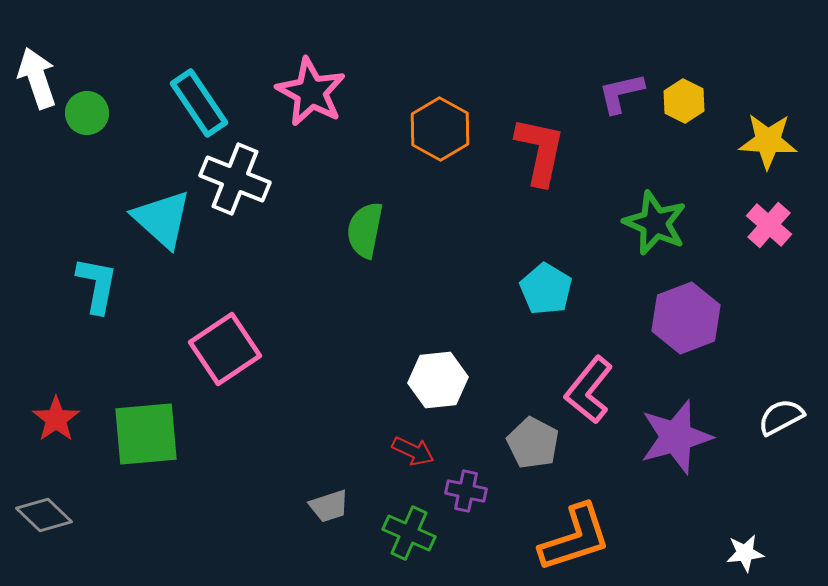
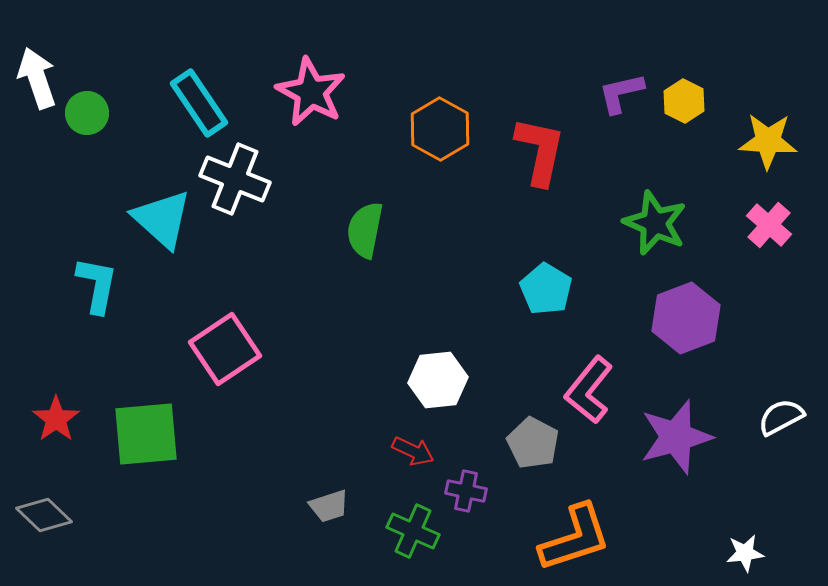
green cross: moved 4 px right, 2 px up
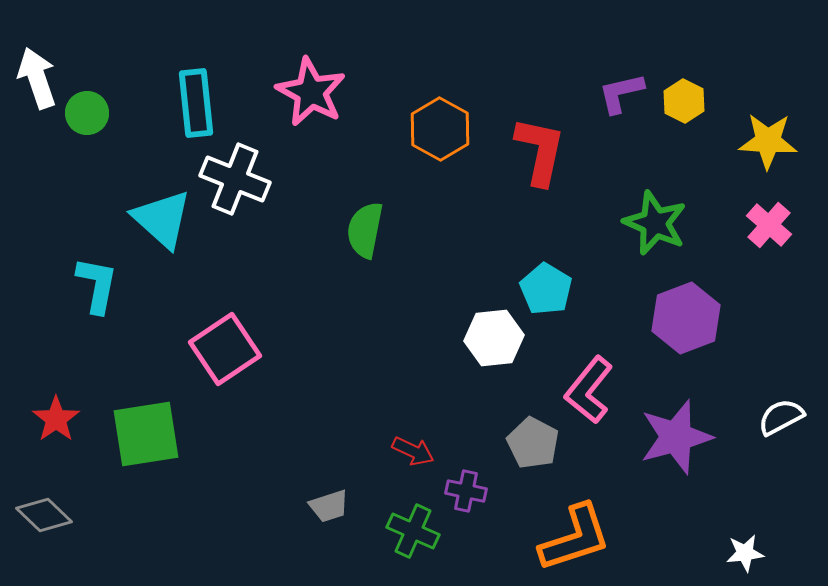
cyan rectangle: moved 3 px left; rotated 28 degrees clockwise
white hexagon: moved 56 px right, 42 px up
green square: rotated 4 degrees counterclockwise
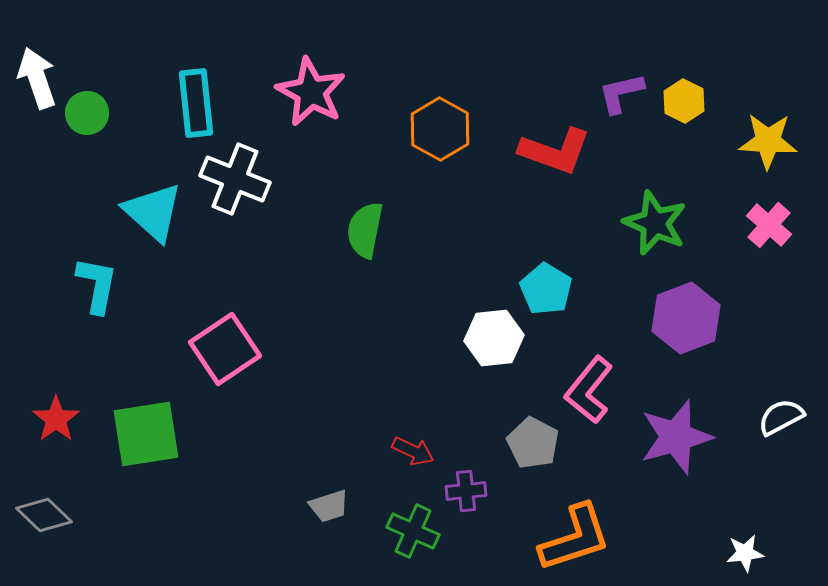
red L-shape: moved 15 px right; rotated 98 degrees clockwise
cyan triangle: moved 9 px left, 7 px up
purple cross: rotated 18 degrees counterclockwise
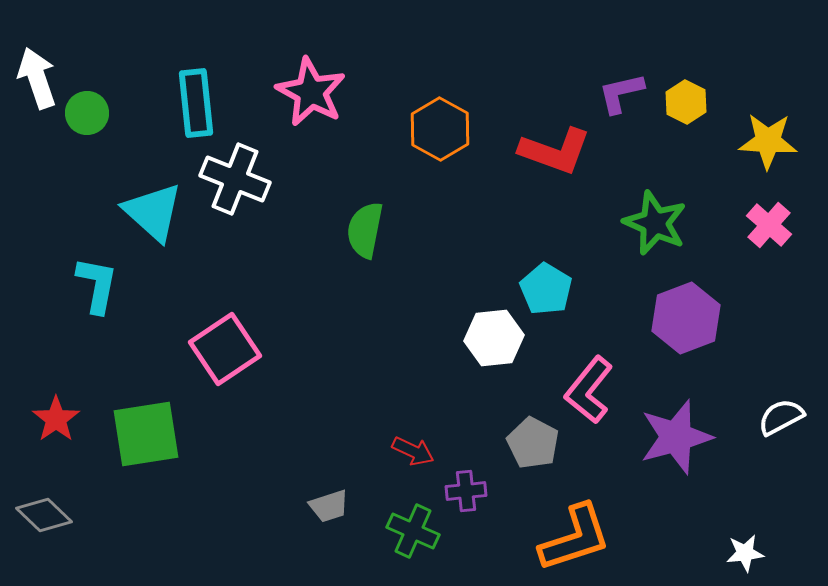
yellow hexagon: moved 2 px right, 1 px down
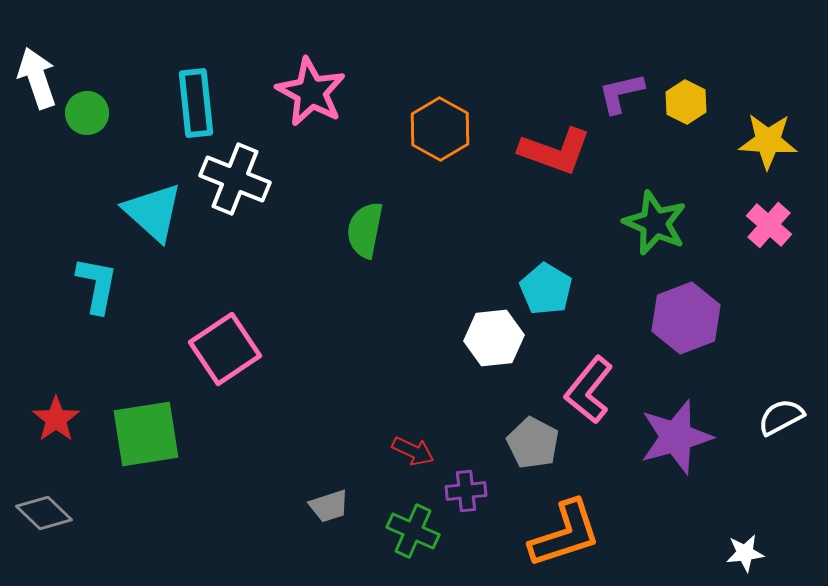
gray diamond: moved 2 px up
orange L-shape: moved 10 px left, 4 px up
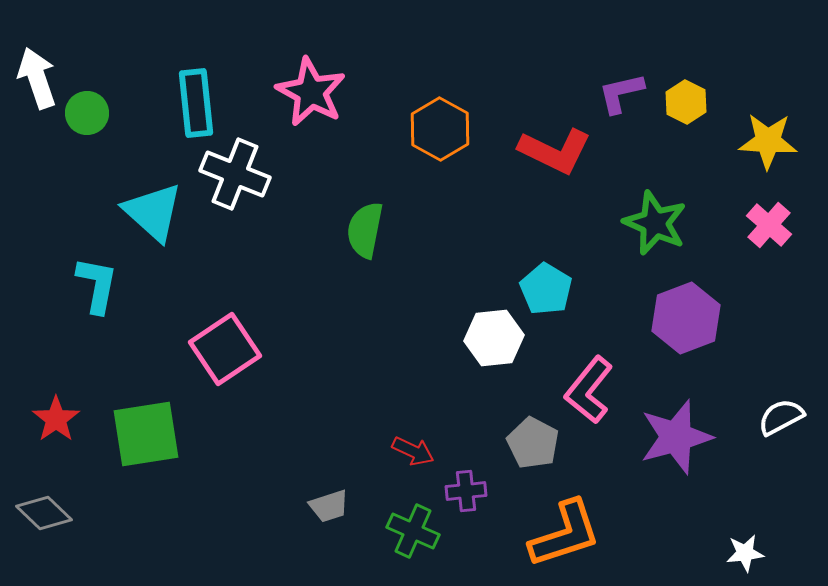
red L-shape: rotated 6 degrees clockwise
white cross: moved 5 px up
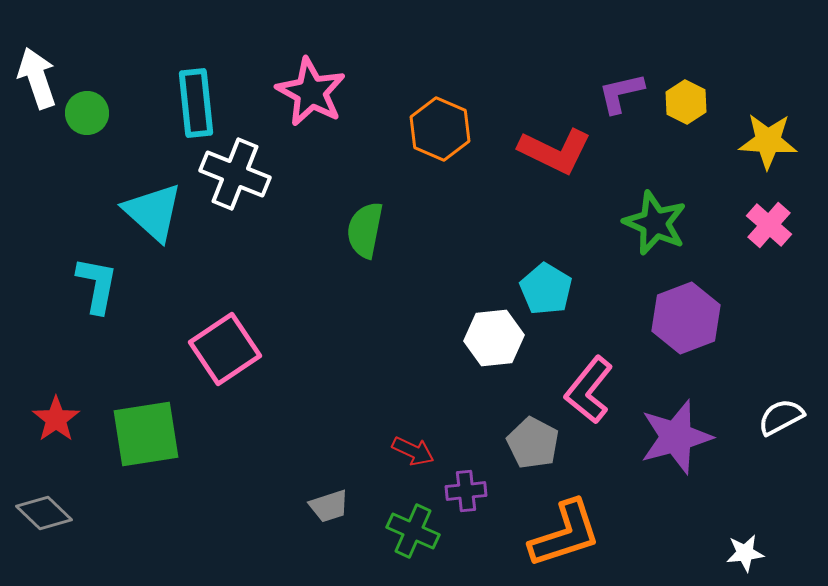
orange hexagon: rotated 6 degrees counterclockwise
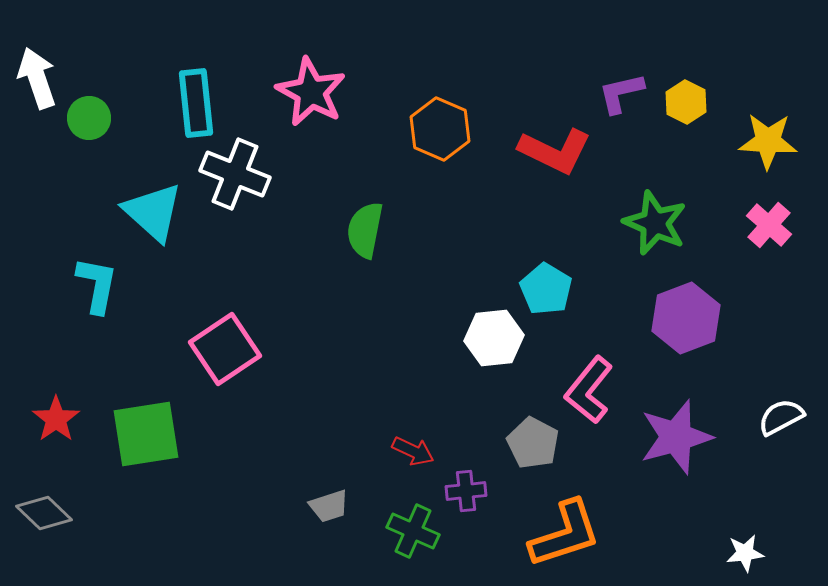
green circle: moved 2 px right, 5 px down
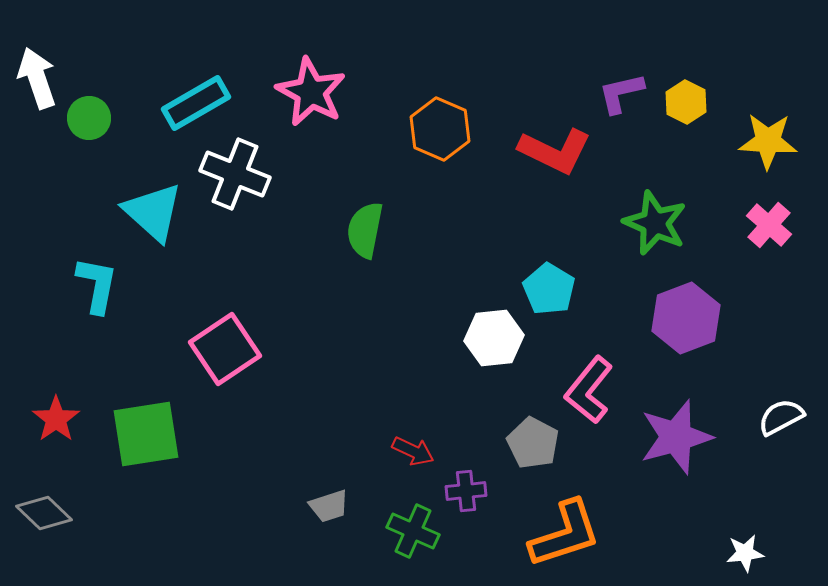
cyan rectangle: rotated 66 degrees clockwise
cyan pentagon: moved 3 px right
